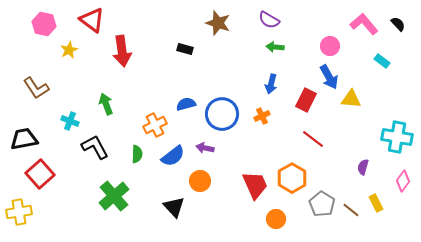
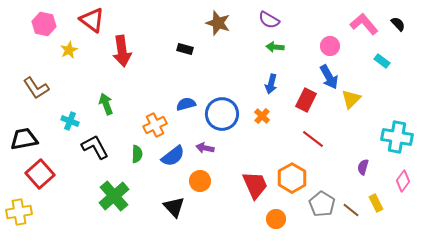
yellow triangle at (351, 99): rotated 50 degrees counterclockwise
orange cross at (262, 116): rotated 21 degrees counterclockwise
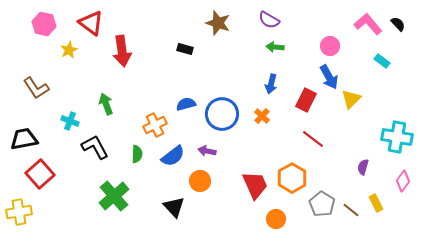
red triangle at (92, 20): moved 1 px left, 3 px down
pink L-shape at (364, 24): moved 4 px right
purple arrow at (205, 148): moved 2 px right, 3 px down
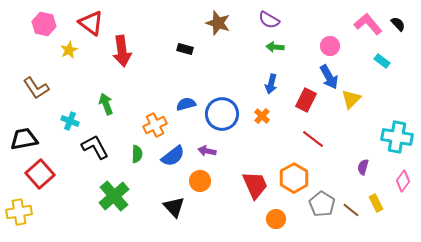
orange hexagon at (292, 178): moved 2 px right
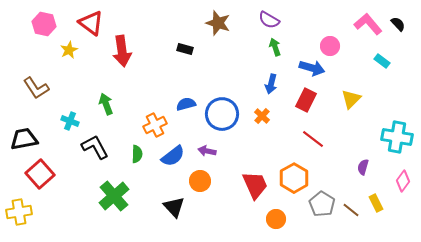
green arrow at (275, 47): rotated 66 degrees clockwise
blue arrow at (329, 77): moved 17 px left, 9 px up; rotated 45 degrees counterclockwise
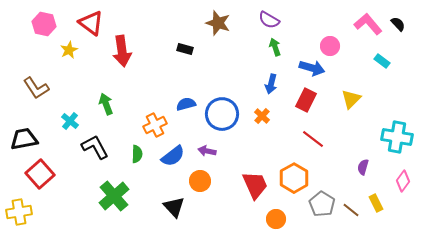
cyan cross at (70, 121): rotated 18 degrees clockwise
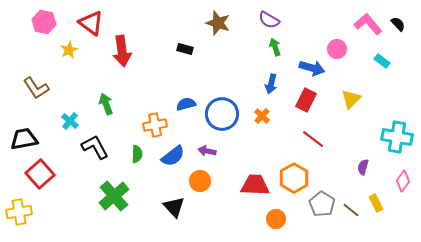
pink hexagon at (44, 24): moved 2 px up
pink circle at (330, 46): moved 7 px right, 3 px down
orange cross at (155, 125): rotated 15 degrees clockwise
red trapezoid at (255, 185): rotated 64 degrees counterclockwise
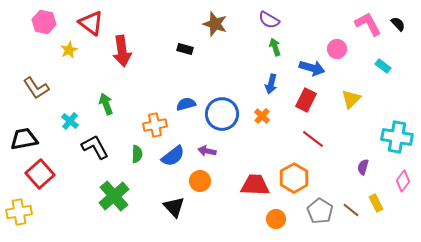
brown star at (218, 23): moved 3 px left, 1 px down
pink L-shape at (368, 24): rotated 12 degrees clockwise
cyan rectangle at (382, 61): moved 1 px right, 5 px down
gray pentagon at (322, 204): moved 2 px left, 7 px down
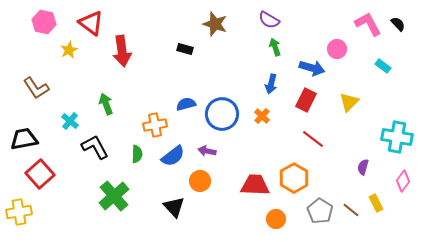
yellow triangle at (351, 99): moved 2 px left, 3 px down
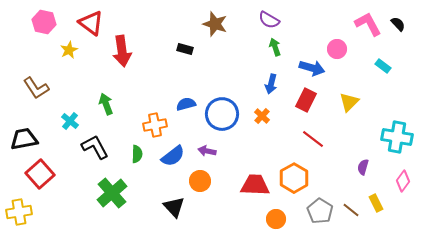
green cross at (114, 196): moved 2 px left, 3 px up
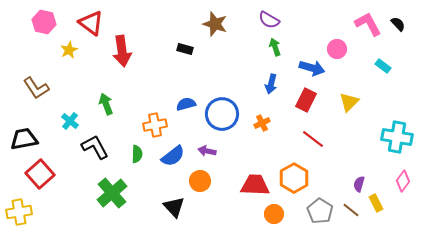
orange cross at (262, 116): moved 7 px down; rotated 21 degrees clockwise
purple semicircle at (363, 167): moved 4 px left, 17 px down
orange circle at (276, 219): moved 2 px left, 5 px up
